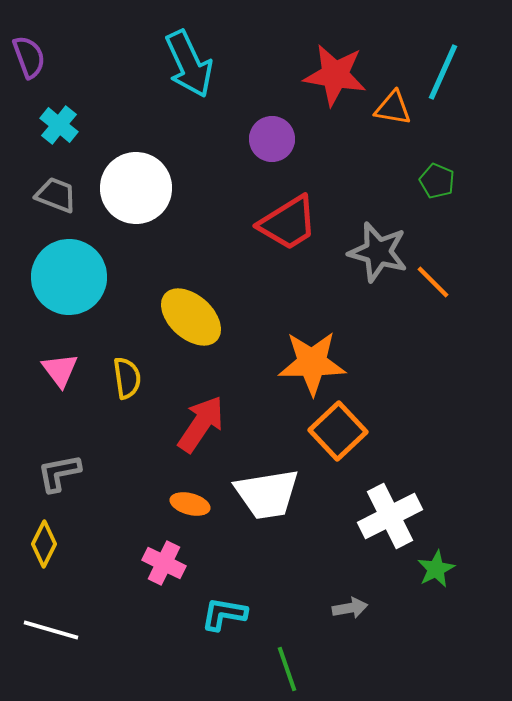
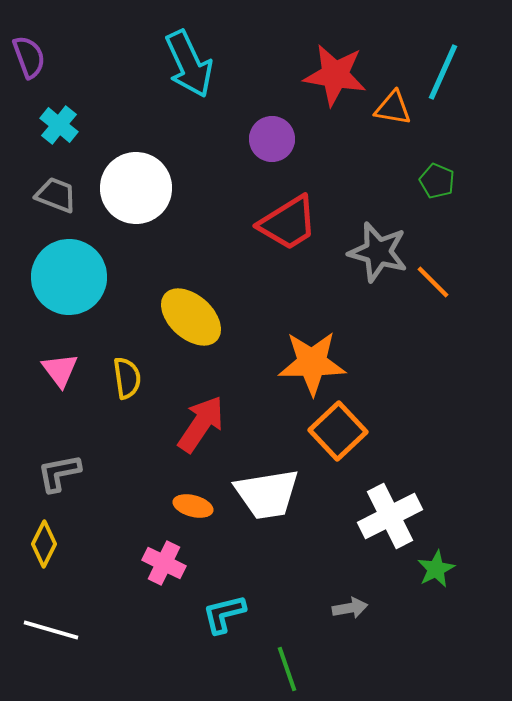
orange ellipse: moved 3 px right, 2 px down
cyan L-shape: rotated 24 degrees counterclockwise
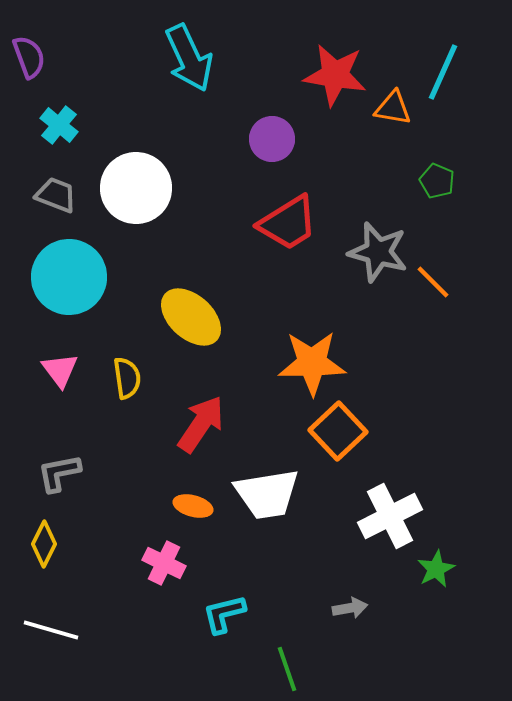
cyan arrow: moved 6 px up
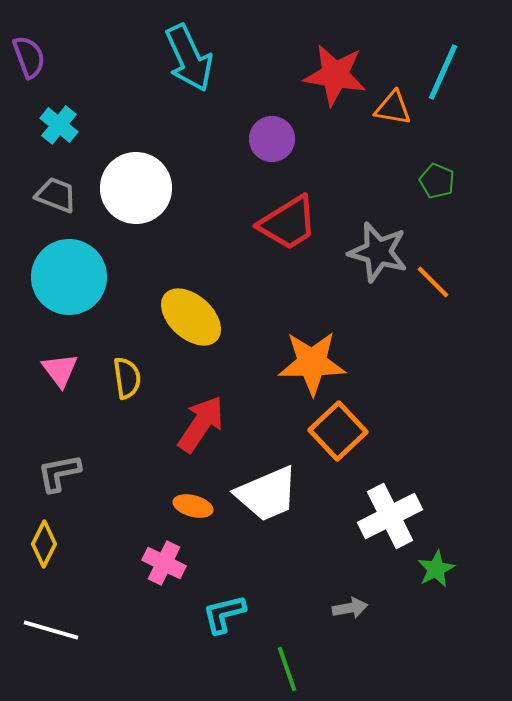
white trapezoid: rotated 14 degrees counterclockwise
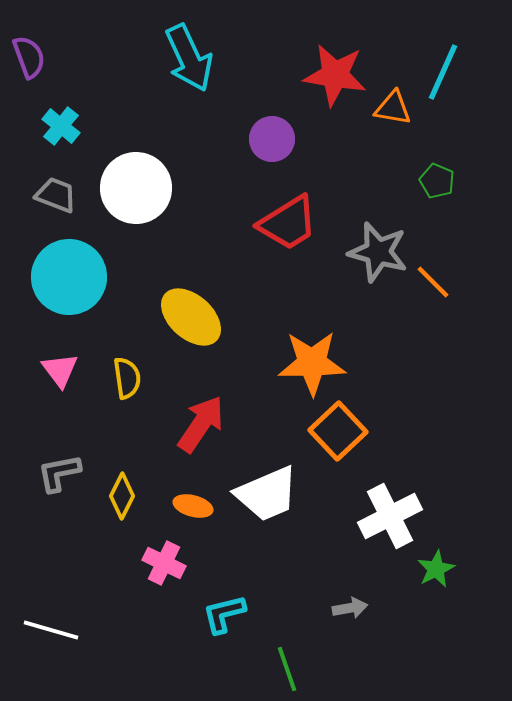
cyan cross: moved 2 px right, 1 px down
yellow diamond: moved 78 px right, 48 px up
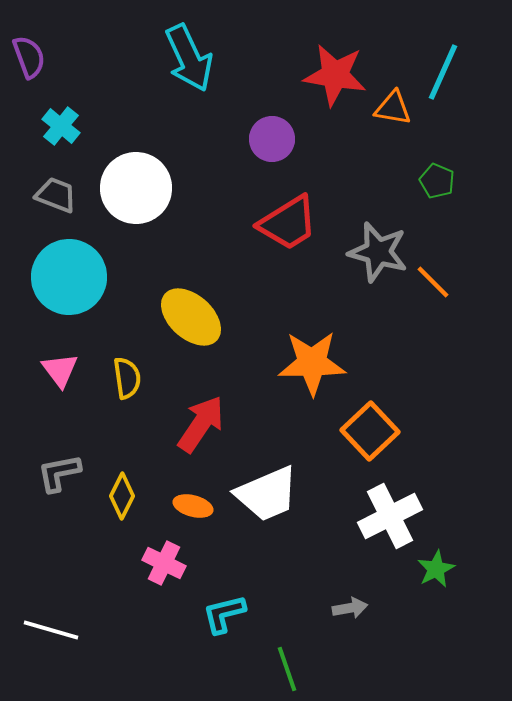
orange square: moved 32 px right
